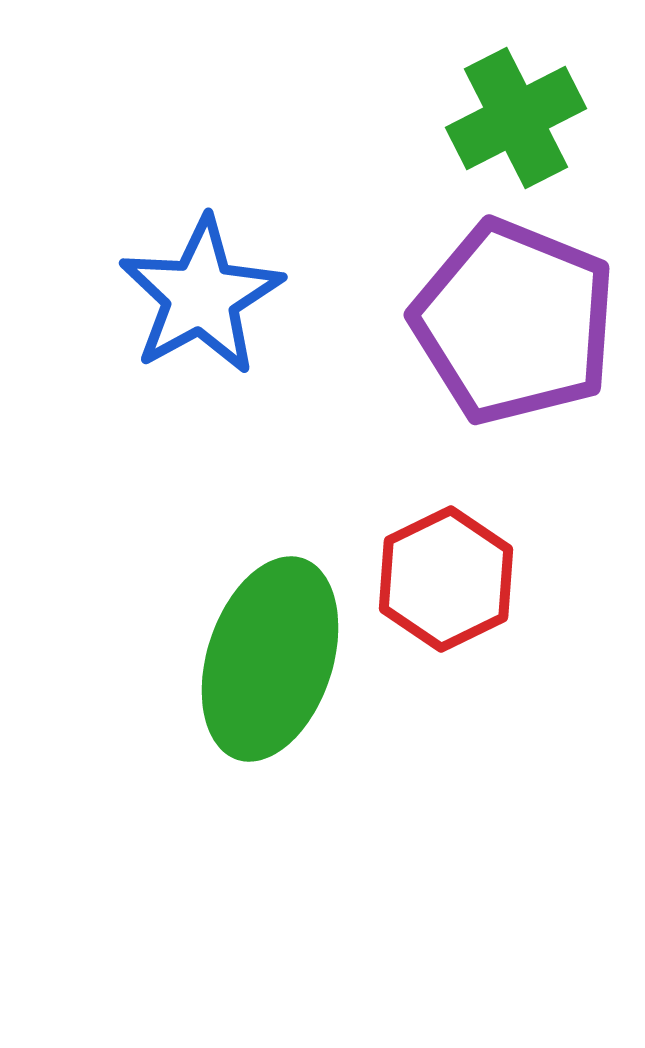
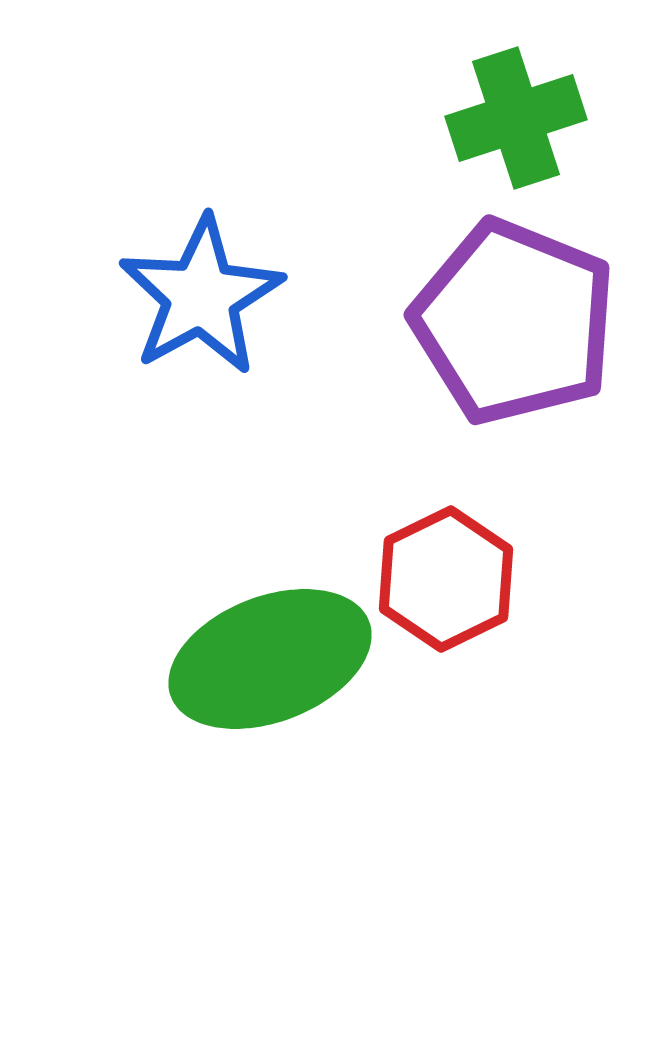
green cross: rotated 9 degrees clockwise
green ellipse: rotated 51 degrees clockwise
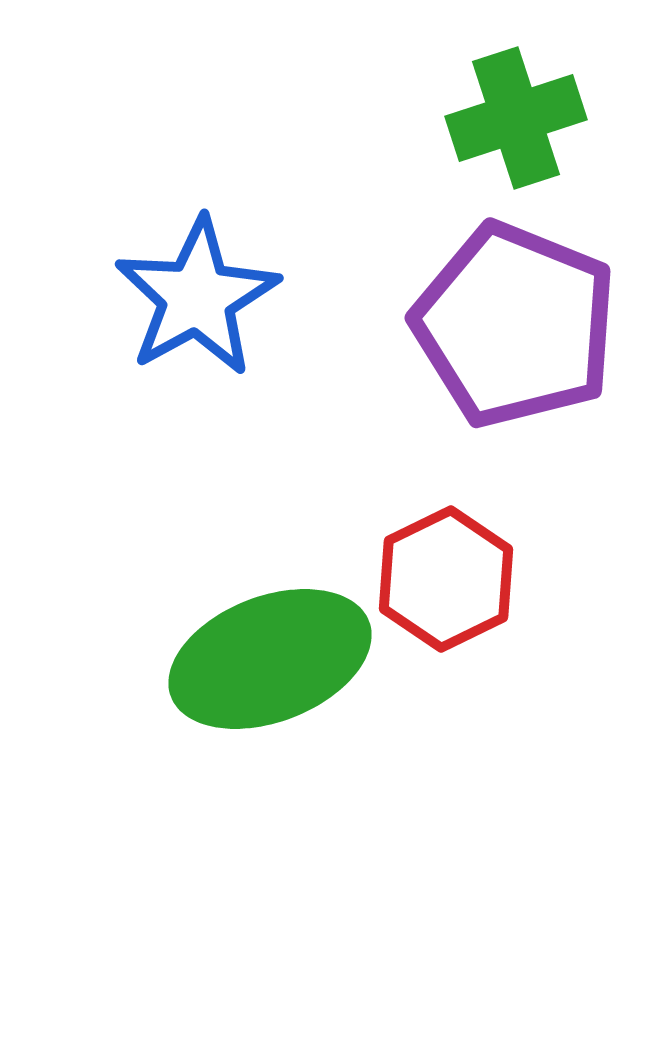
blue star: moved 4 px left, 1 px down
purple pentagon: moved 1 px right, 3 px down
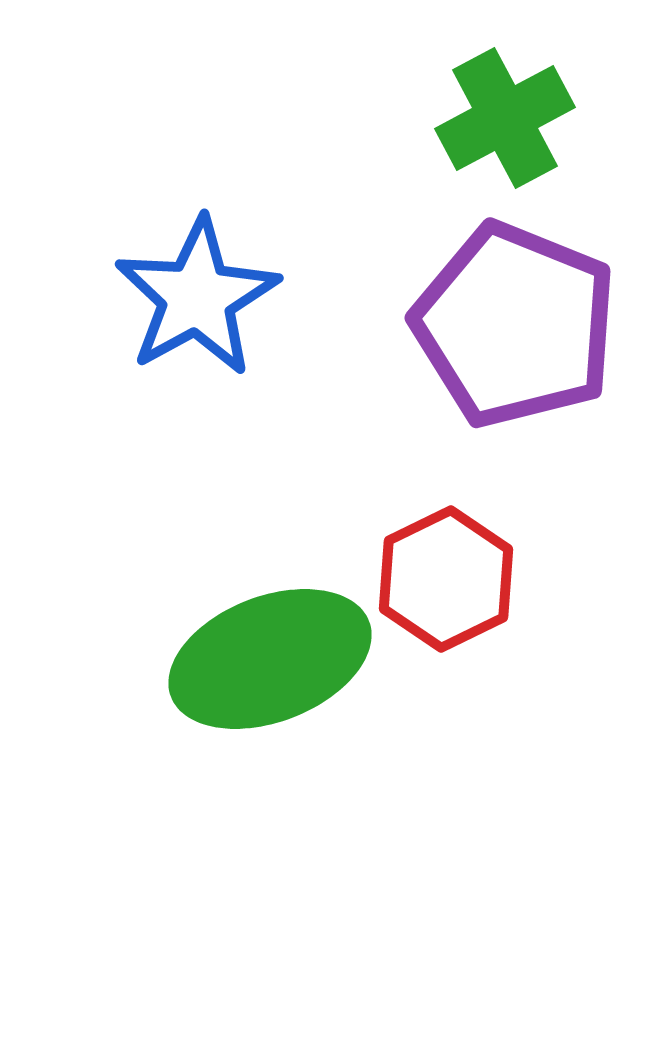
green cross: moved 11 px left; rotated 10 degrees counterclockwise
